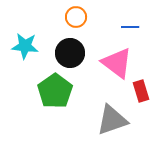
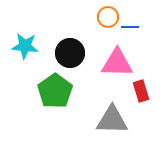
orange circle: moved 32 px right
pink triangle: rotated 36 degrees counterclockwise
gray triangle: rotated 20 degrees clockwise
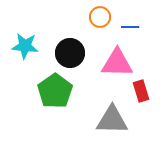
orange circle: moved 8 px left
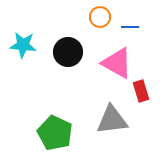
cyan star: moved 2 px left, 1 px up
black circle: moved 2 px left, 1 px up
pink triangle: rotated 28 degrees clockwise
green pentagon: moved 42 px down; rotated 12 degrees counterclockwise
gray triangle: rotated 8 degrees counterclockwise
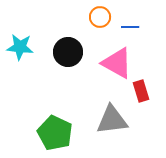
cyan star: moved 3 px left, 2 px down
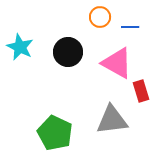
cyan star: rotated 20 degrees clockwise
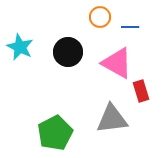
gray triangle: moved 1 px up
green pentagon: rotated 20 degrees clockwise
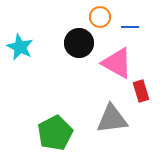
black circle: moved 11 px right, 9 px up
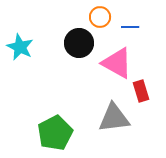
gray triangle: moved 2 px right, 1 px up
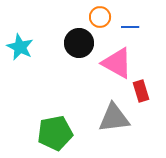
green pentagon: rotated 16 degrees clockwise
